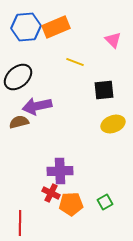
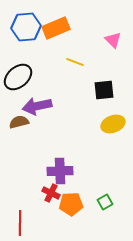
orange rectangle: moved 1 px down
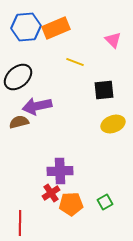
red cross: rotated 30 degrees clockwise
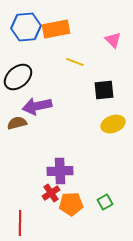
orange rectangle: moved 1 px down; rotated 12 degrees clockwise
brown semicircle: moved 2 px left, 1 px down
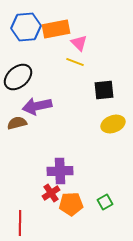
pink triangle: moved 34 px left, 3 px down
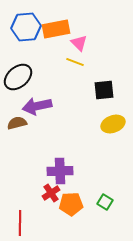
green square: rotated 28 degrees counterclockwise
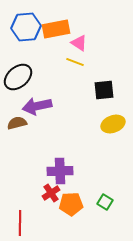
pink triangle: rotated 12 degrees counterclockwise
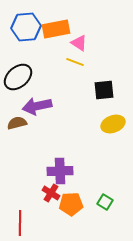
red cross: rotated 24 degrees counterclockwise
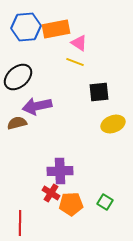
black square: moved 5 px left, 2 px down
